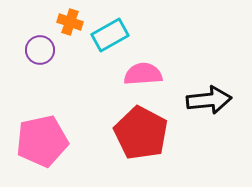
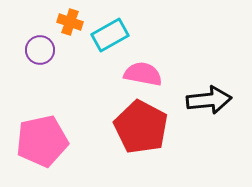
pink semicircle: rotated 15 degrees clockwise
red pentagon: moved 6 px up
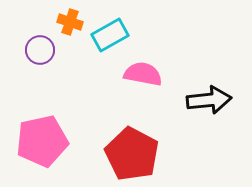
red pentagon: moved 9 px left, 27 px down
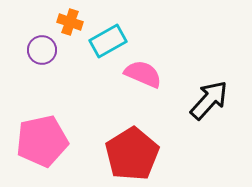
cyan rectangle: moved 2 px left, 6 px down
purple circle: moved 2 px right
pink semicircle: rotated 12 degrees clockwise
black arrow: rotated 42 degrees counterclockwise
red pentagon: rotated 12 degrees clockwise
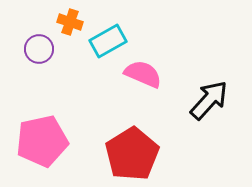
purple circle: moved 3 px left, 1 px up
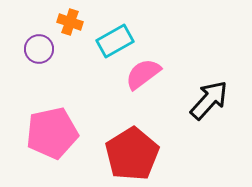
cyan rectangle: moved 7 px right
pink semicircle: rotated 60 degrees counterclockwise
pink pentagon: moved 10 px right, 8 px up
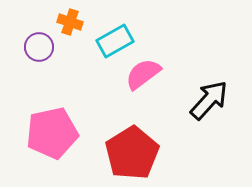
purple circle: moved 2 px up
red pentagon: moved 1 px up
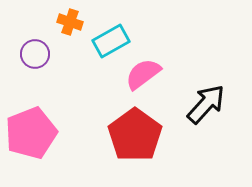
cyan rectangle: moved 4 px left
purple circle: moved 4 px left, 7 px down
black arrow: moved 3 px left, 4 px down
pink pentagon: moved 21 px left; rotated 9 degrees counterclockwise
red pentagon: moved 3 px right, 18 px up; rotated 4 degrees counterclockwise
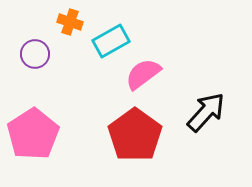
black arrow: moved 8 px down
pink pentagon: moved 2 px right, 1 px down; rotated 12 degrees counterclockwise
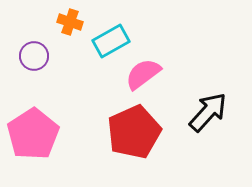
purple circle: moved 1 px left, 2 px down
black arrow: moved 2 px right
red pentagon: moved 1 px left, 3 px up; rotated 12 degrees clockwise
